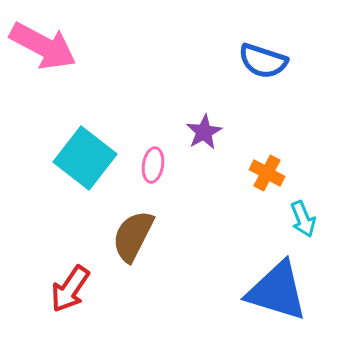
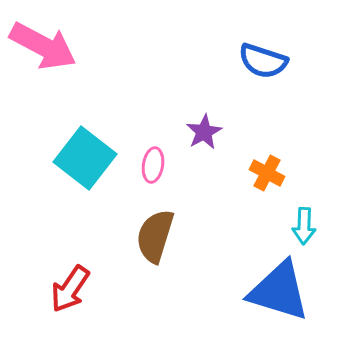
cyan arrow: moved 1 px right, 7 px down; rotated 24 degrees clockwise
brown semicircle: moved 22 px right; rotated 10 degrees counterclockwise
blue triangle: moved 2 px right
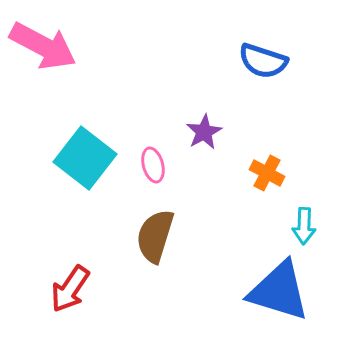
pink ellipse: rotated 24 degrees counterclockwise
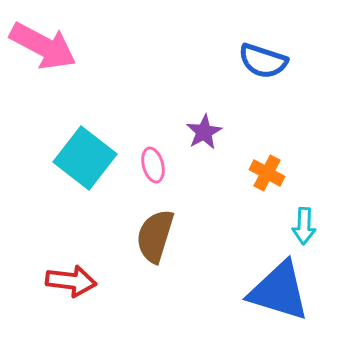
red arrow: moved 1 px right, 8 px up; rotated 117 degrees counterclockwise
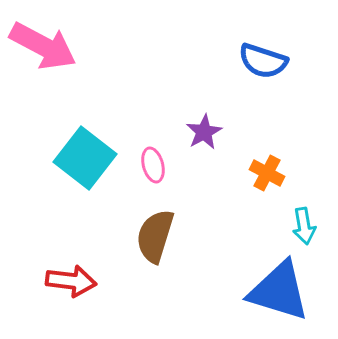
cyan arrow: rotated 12 degrees counterclockwise
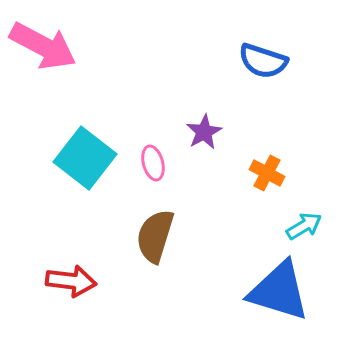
pink ellipse: moved 2 px up
cyan arrow: rotated 111 degrees counterclockwise
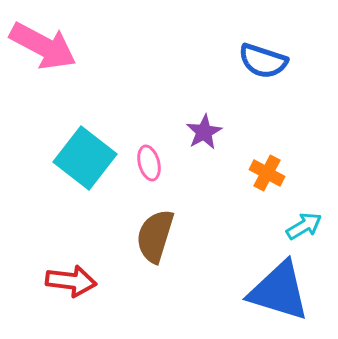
pink ellipse: moved 4 px left
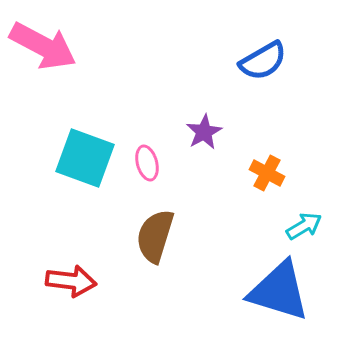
blue semicircle: rotated 48 degrees counterclockwise
cyan square: rotated 18 degrees counterclockwise
pink ellipse: moved 2 px left
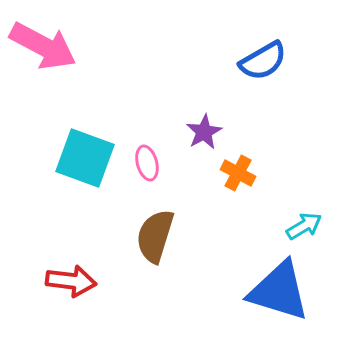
orange cross: moved 29 px left
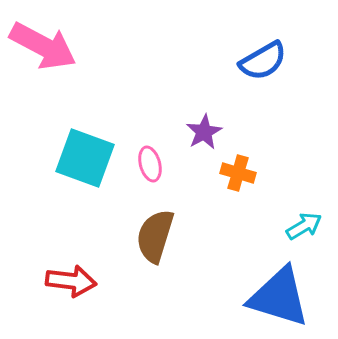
pink ellipse: moved 3 px right, 1 px down
orange cross: rotated 12 degrees counterclockwise
blue triangle: moved 6 px down
